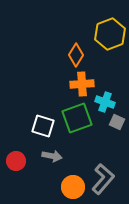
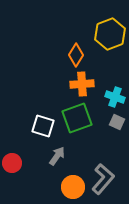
cyan cross: moved 10 px right, 5 px up
gray arrow: moved 5 px right; rotated 66 degrees counterclockwise
red circle: moved 4 px left, 2 px down
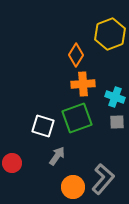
orange cross: moved 1 px right
gray square: rotated 28 degrees counterclockwise
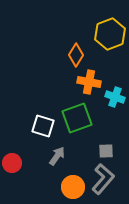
orange cross: moved 6 px right, 2 px up; rotated 15 degrees clockwise
gray square: moved 11 px left, 29 px down
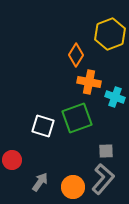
gray arrow: moved 17 px left, 26 px down
red circle: moved 3 px up
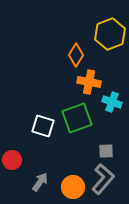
cyan cross: moved 3 px left, 5 px down
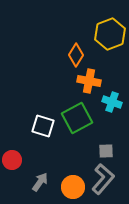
orange cross: moved 1 px up
green square: rotated 8 degrees counterclockwise
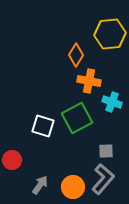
yellow hexagon: rotated 16 degrees clockwise
gray arrow: moved 3 px down
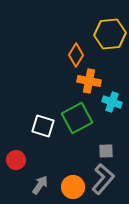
red circle: moved 4 px right
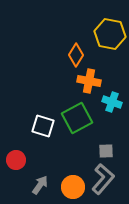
yellow hexagon: rotated 16 degrees clockwise
